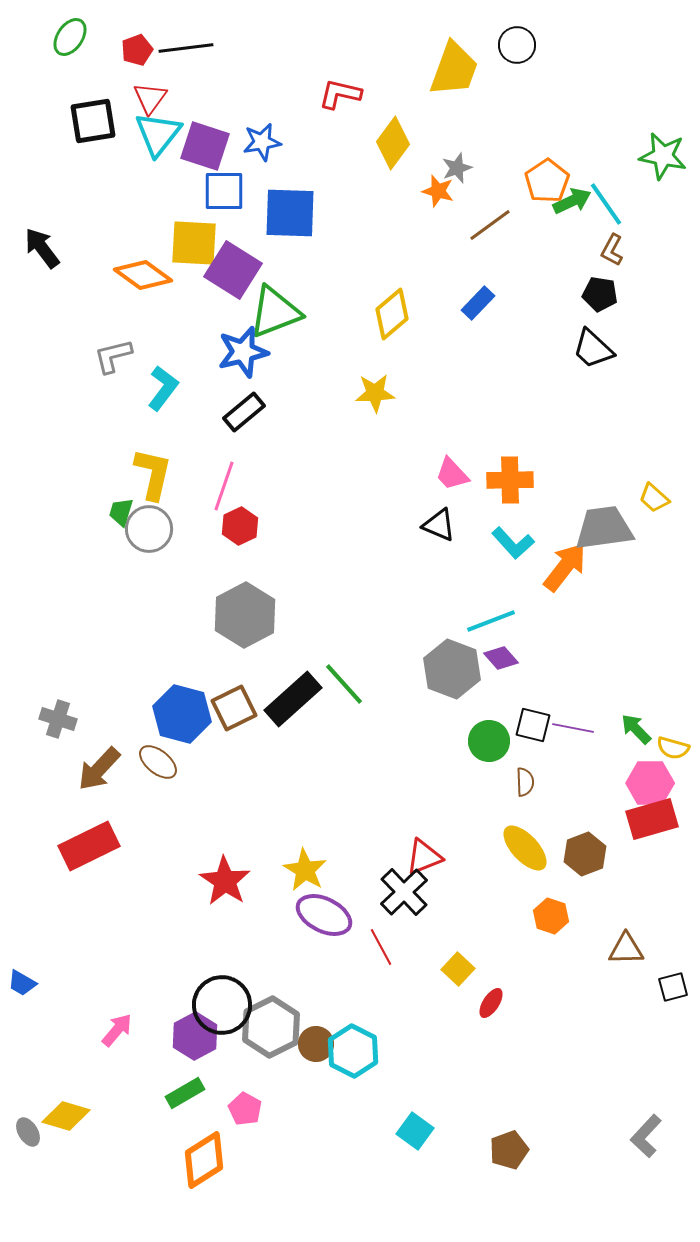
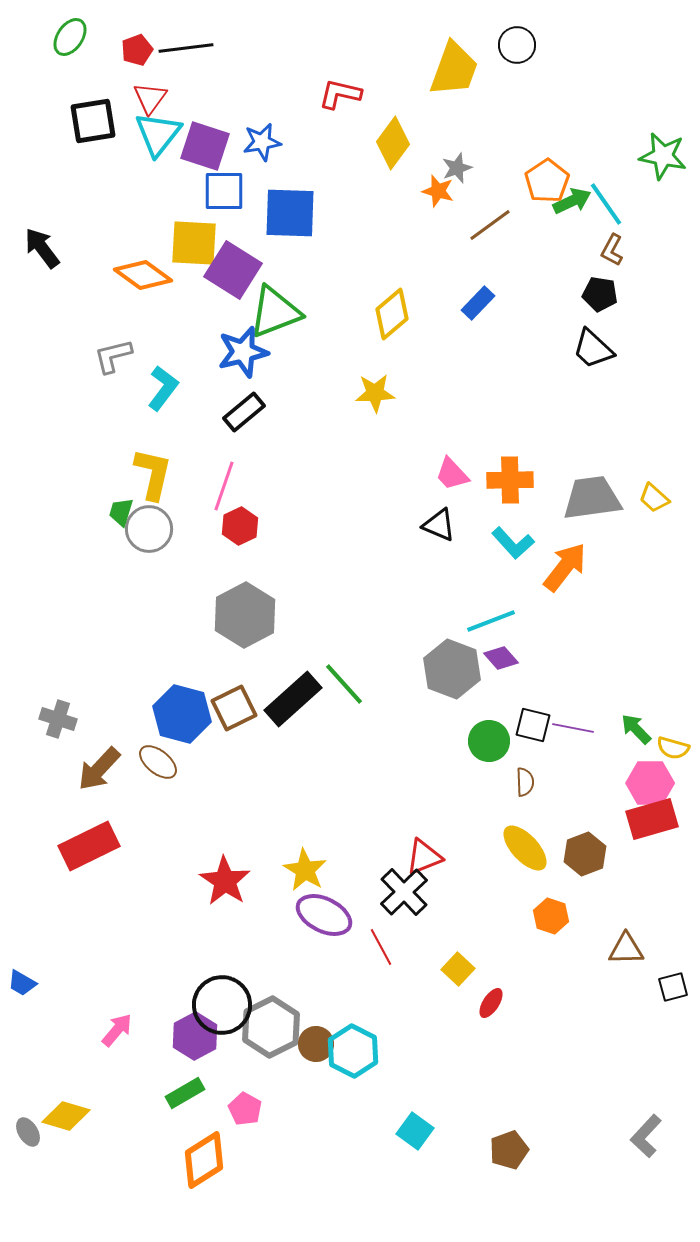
gray trapezoid at (604, 528): moved 12 px left, 30 px up
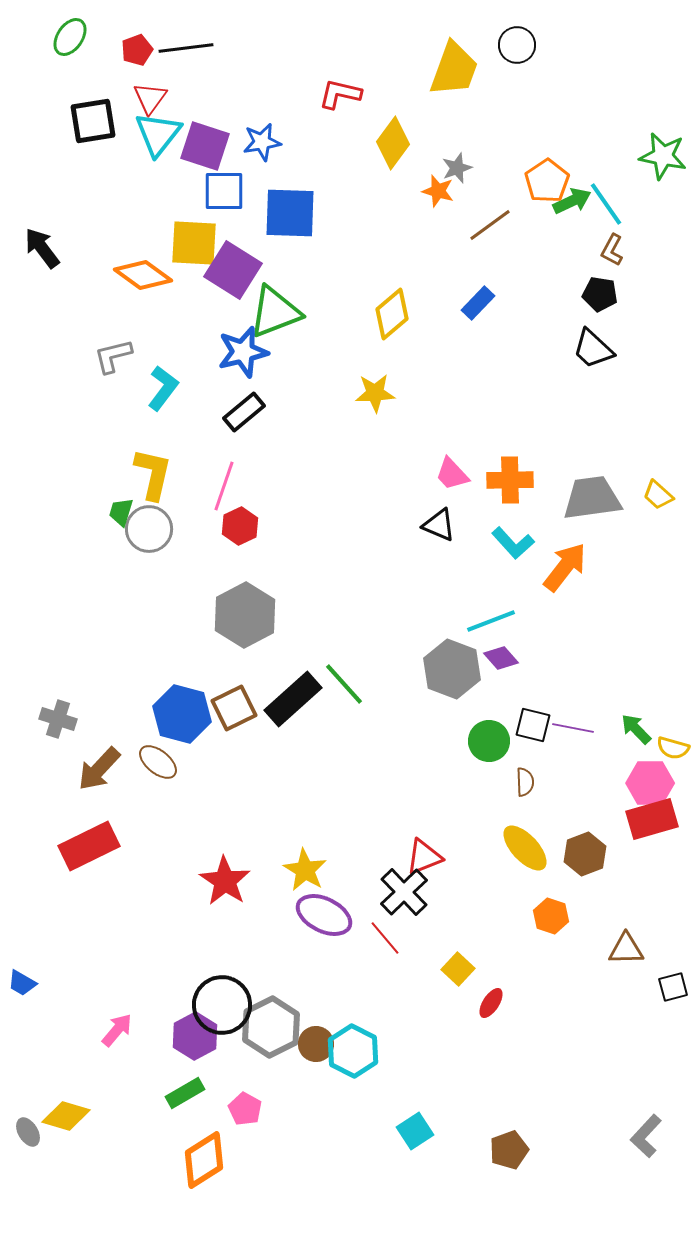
yellow trapezoid at (654, 498): moved 4 px right, 3 px up
red line at (381, 947): moved 4 px right, 9 px up; rotated 12 degrees counterclockwise
cyan square at (415, 1131): rotated 21 degrees clockwise
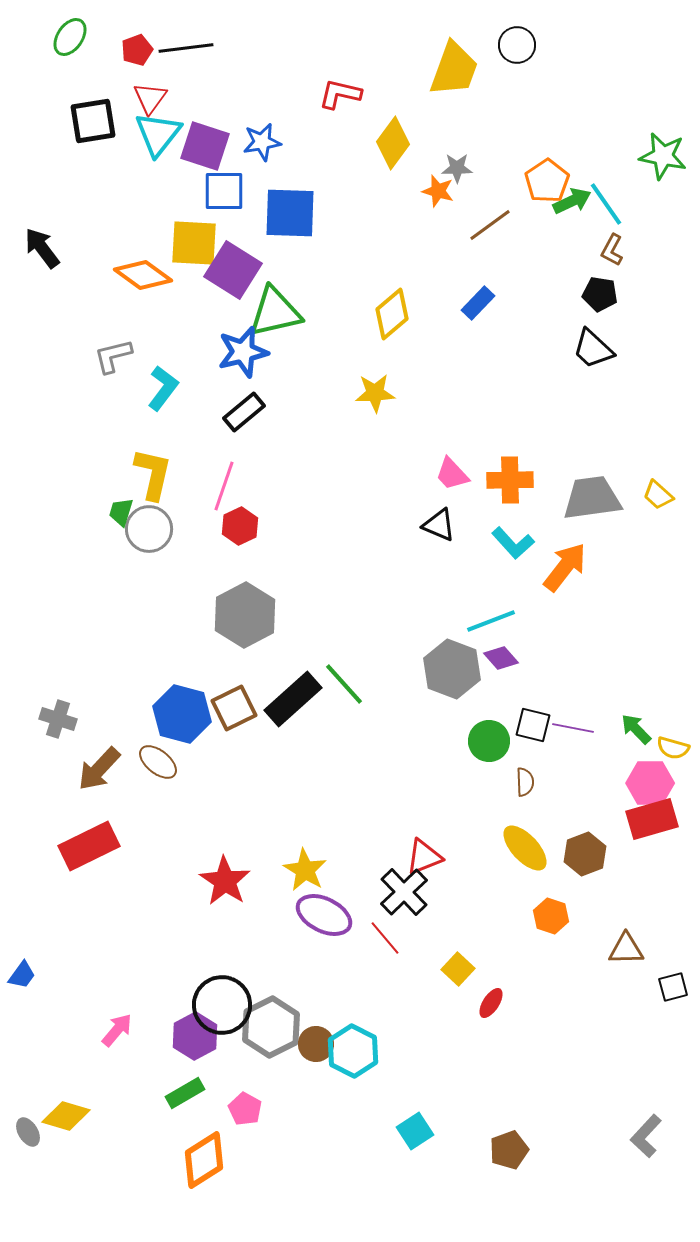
gray star at (457, 168): rotated 20 degrees clockwise
green triangle at (275, 312): rotated 8 degrees clockwise
blue trapezoid at (22, 983): moved 8 px up; rotated 84 degrees counterclockwise
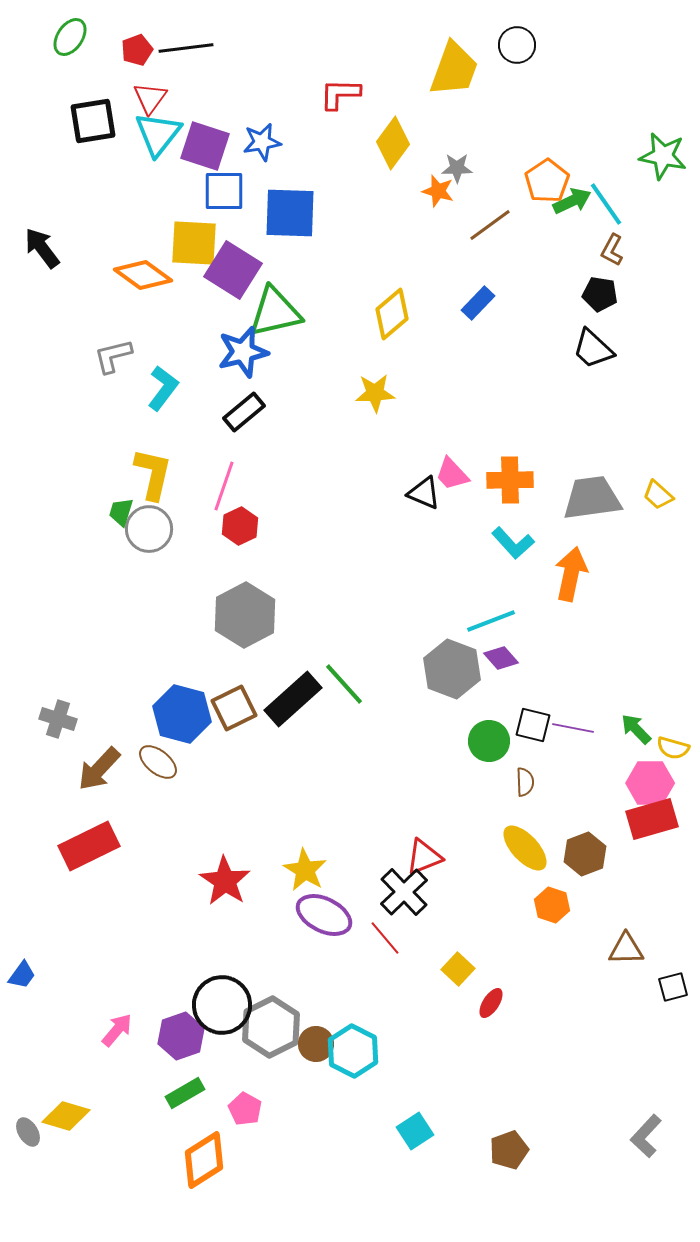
red L-shape at (340, 94): rotated 12 degrees counterclockwise
black triangle at (439, 525): moved 15 px left, 32 px up
orange arrow at (565, 567): moved 6 px right, 7 px down; rotated 26 degrees counterclockwise
orange hexagon at (551, 916): moved 1 px right, 11 px up
purple hexagon at (195, 1036): moved 14 px left; rotated 9 degrees clockwise
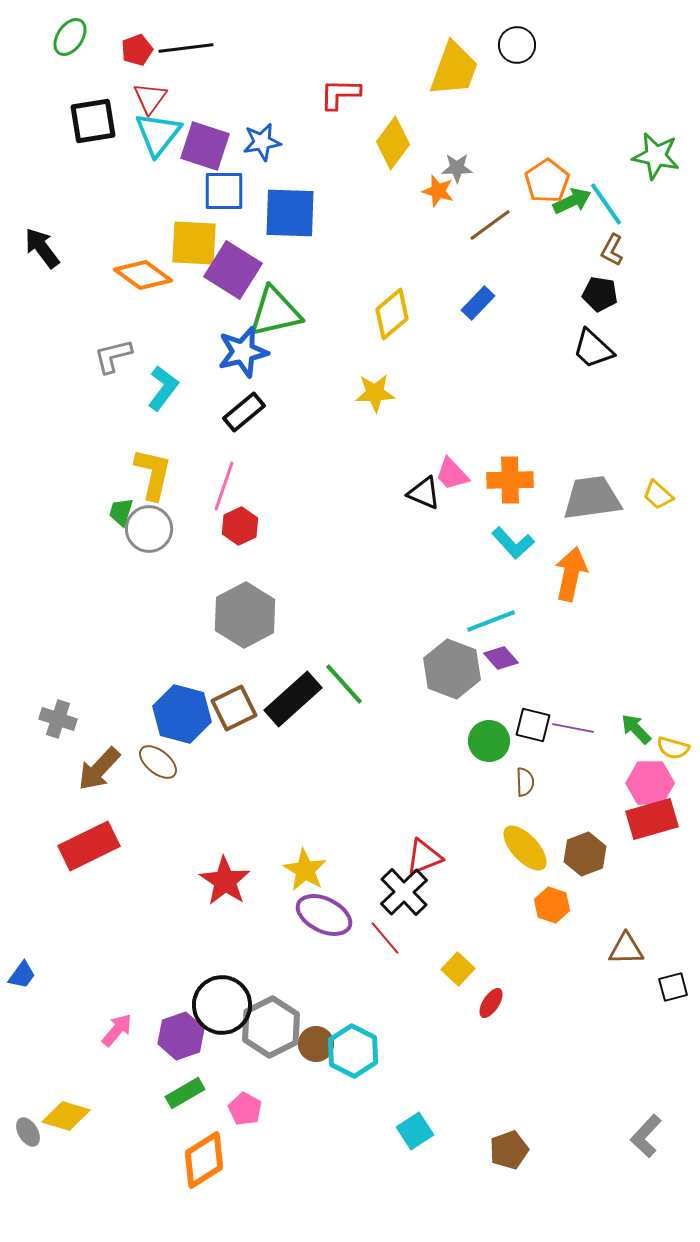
green star at (663, 156): moved 7 px left
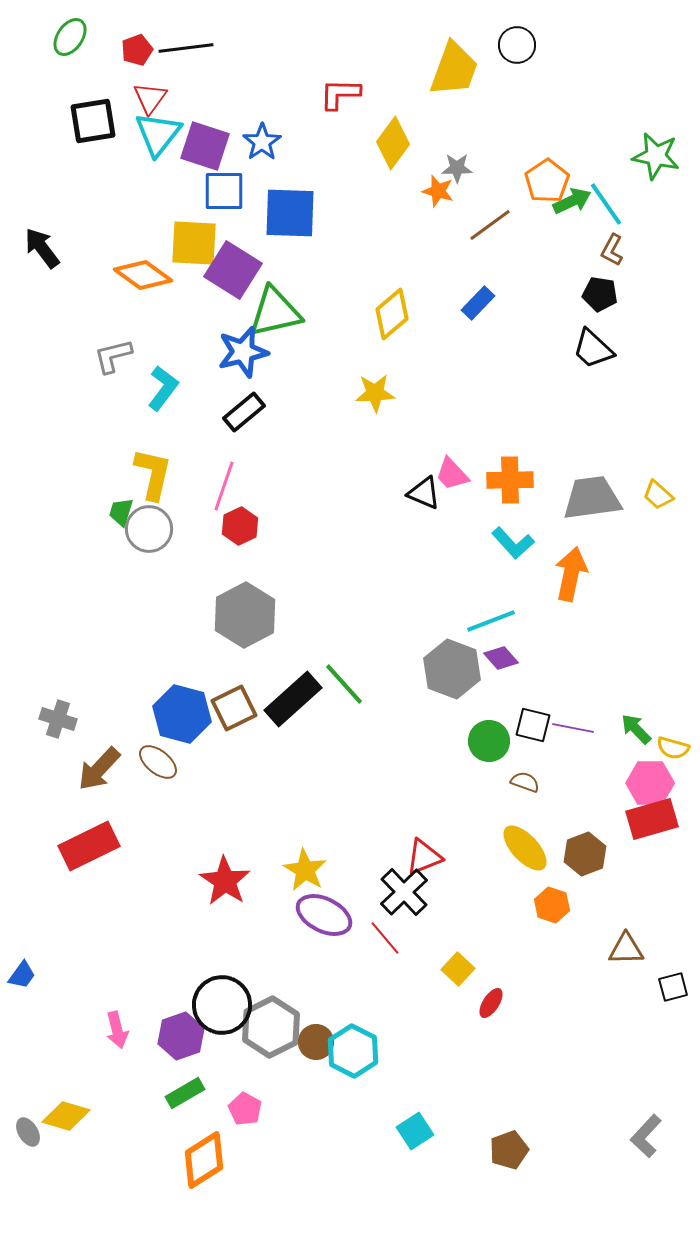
blue star at (262, 142): rotated 24 degrees counterclockwise
brown semicircle at (525, 782): rotated 68 degrees counterclockwise
pink arrow at (117, 1030): rotated 126 degrees clockwise
brown circle at (316, 1044): moved 2 px up
